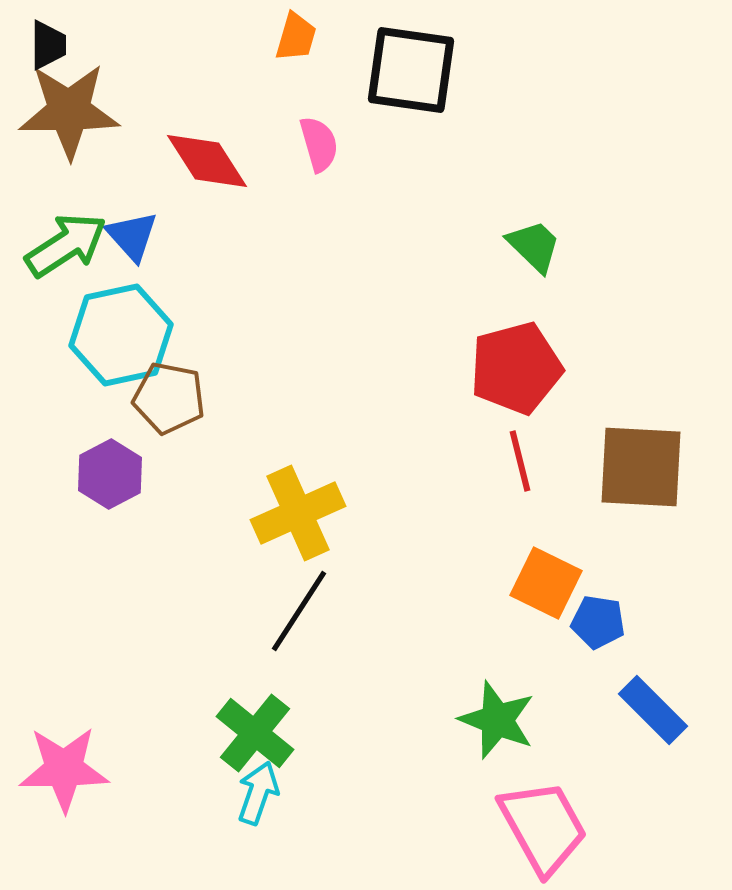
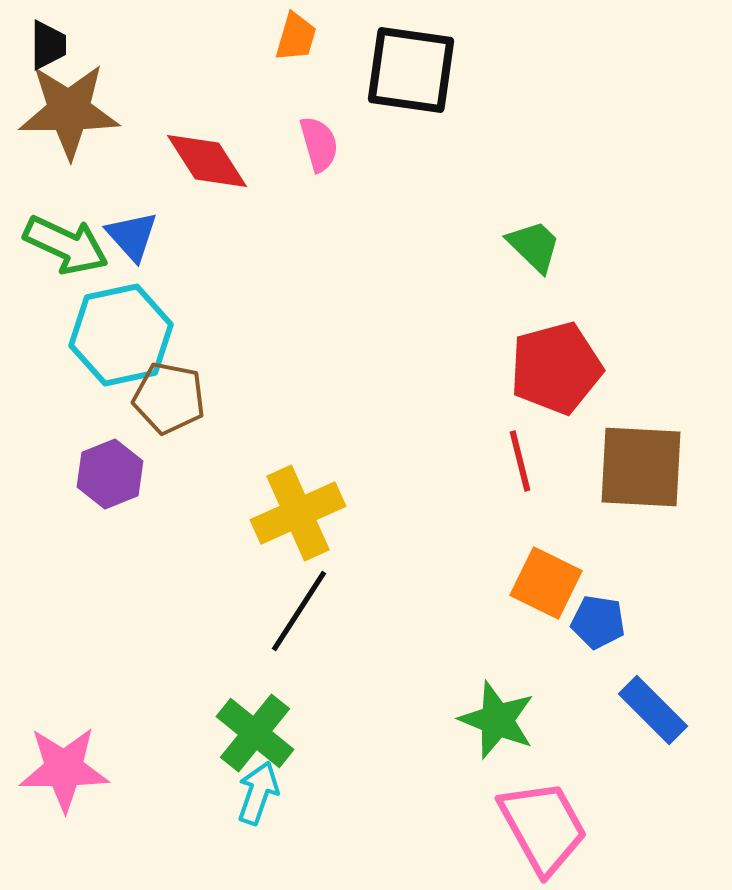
green arrow: rotated 58 degrees clockwise
red pentagon: moved 40 px right
purple hexagon: rotated 6 degrees clockwise
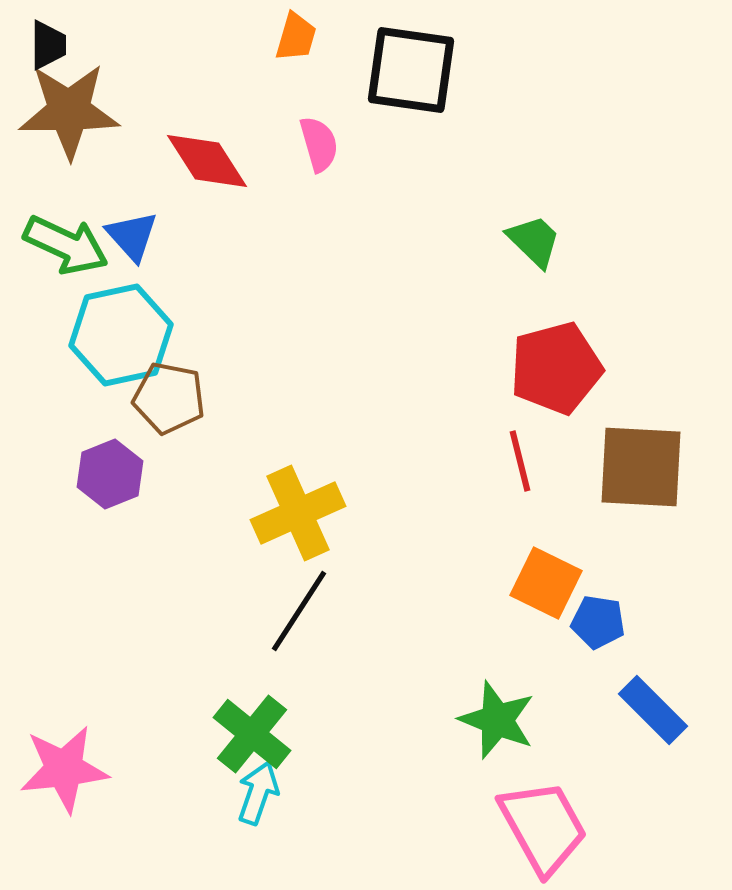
green trapezoid: moved 5 px up
green cross: moved 3 px left, 1 px down
pink star: rotated 6 degrees counterclockwise
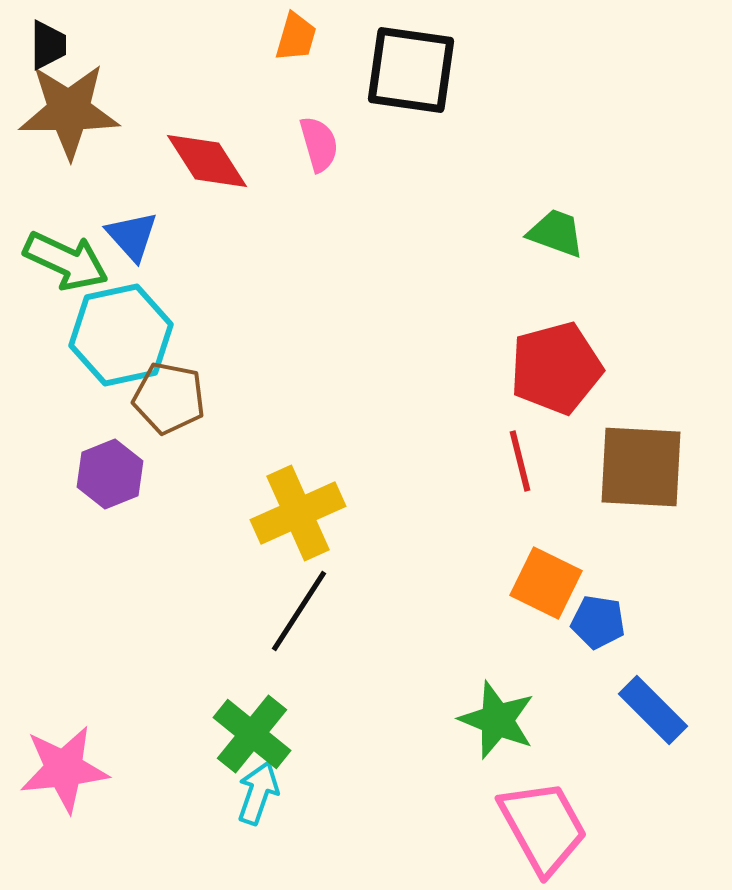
green trapezoid: moved 22 px right, 8 px up; rotated 24 degrees counterclockwise
green arrow: moved 16 px down
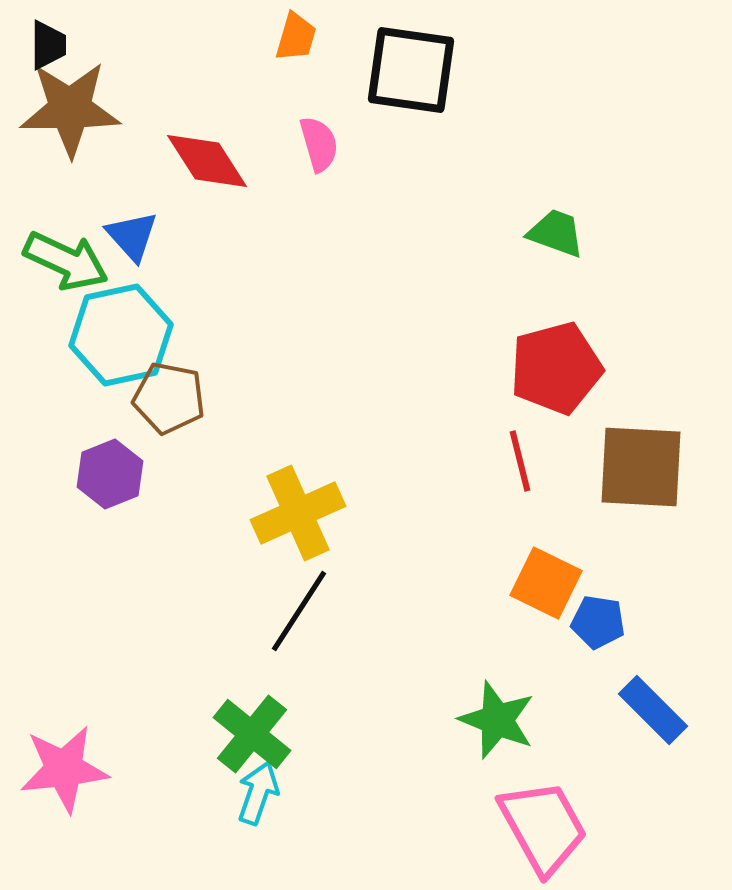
brown star: moved 1 px right, 2 px up
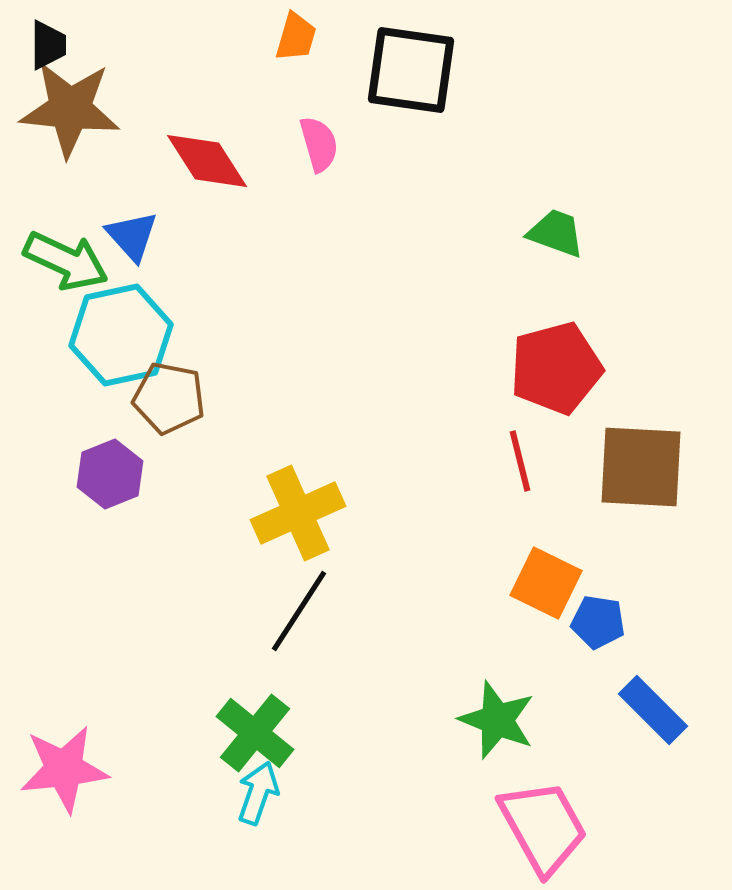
brown star: rotated 6 degrees clockwise
green cross: moved 3 px right, 1 px up
